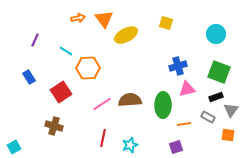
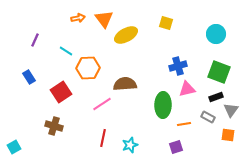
brown semicircle: moved 5 px left, 16 px up
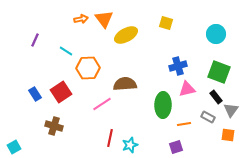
orange arrow: moved 3 px right, 1 px down
blue rectangle: moved 6 px right, 17 px down
black rectangle: rotated 72 degrees clockwise
red line: moved 7 px right
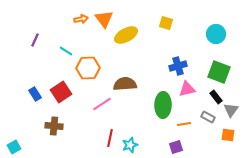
brown cross: rotated 12 degrees counterclockwise
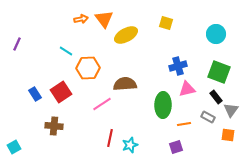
purple line: moved 18 px left, 4 px down
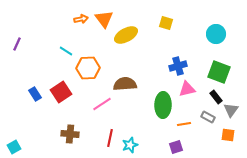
brown cross: moved 16 px right, 8 px down
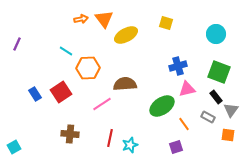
green ellipse: moved 1 px left, 1 px down; rotated 55 degrees clockwise
orange line: rotated 64 degrees clockwise
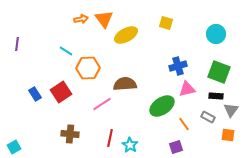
purple line: rotated 16 degrees counterclockwise
black rectangle: moved 1 px up; rotated 48 degrees counterclockwise
cyan star: rotated 21 degrees counterclockwise
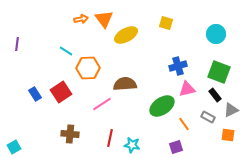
black rectangle: moved 1 px left, 1 px up; rotated 48 degrees clockwise
gray triangle: rotated 28 degrees clockwise
cyan star: moved 2 px right; rotated 21 degrees counterclockwise
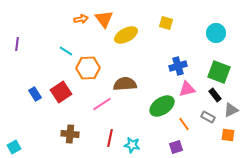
cyan circle: moved 1 px up
